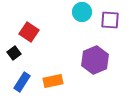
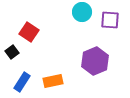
black square: moved 2 px left, 1 px up
purple hexagon: moved 1 px down
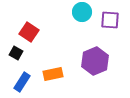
black square: moved 4 px right, 1 px down; rotated 24 degrees counterclockwise
orange rectangle: moved 7 px up
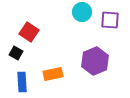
blue rectangle: rotated 36 degrees counterclockwise
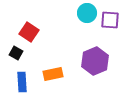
cyan circle: moved 5 px right, 1 px down
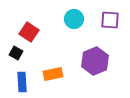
cyan circle: moved 13 px left, 6 px down
